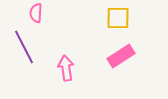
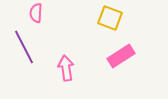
yellow square: moved 8 px left; rotated 20 degrees clockwise
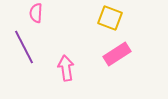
pink rectangle: moved 4 px left, 2 px up
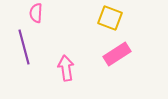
purple line: rotated 12 degrees clockwise
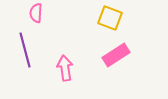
purple line: moved 1 px right, 3 px down
pink rectangle: moved 1 px left, 1 px down
pink arrow: moved 1 px left
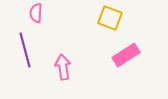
pink rectangle: moved 10 px right
pink arrow: moved 2 px left, 1 px up
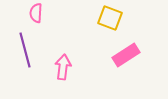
pink arrow: rotated 15 degrees clockwise
